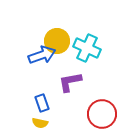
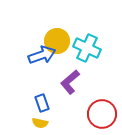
purple L-shape: rotated 30 degrees counterclockwise
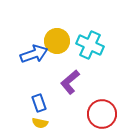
cyan cross: moved 3 px right, 3 px up
blue arrow: moved 8 px left, 1 px up
blue rectangle: moved 3 px left
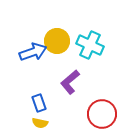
blue arrow: moved 1 px left, 2 px up
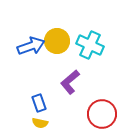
blue arrow: moved 2 px left, 6 px up
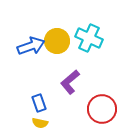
cyan cross: moved 1 px left, 7 px up
red circle: moved 5 px up
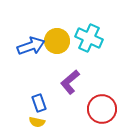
yellow semicircle: moved 3 px left, 1 px up
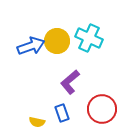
blue rectangle: moved 23 px right, 10 px down
